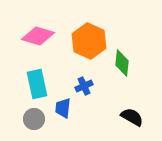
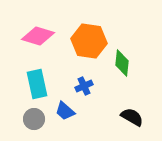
orange hexagon: rotated 16 degrees counterclockwise
blue trapezoid: moved 2 px right, 3 px down; rotated 55 degrees counterclockwise
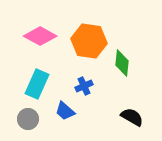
pink diamond: moved 2 px right; rotated 12 degrees clockwise
cyan rectangle: rotated 36 degrees clockwise
gray circle: moved 6 px left
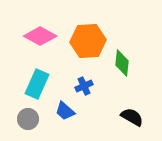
orange hexagon: moved 1 px left; rotated 12 degrees counterclockwise
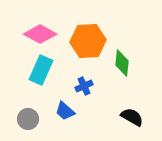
pink diamond: moved 2 px up
cyan rectangle: moved 4 px right, 14 px up
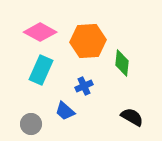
pink diamond: moved 2 px up
gray circle: moved 3 px right, 5 px down
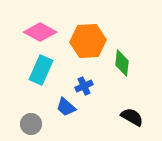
blue trapezoid: moved 1 px right, 4 px up
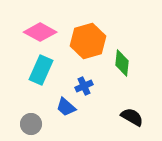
orange hexagon: rotated 12 degrees counterclockwise
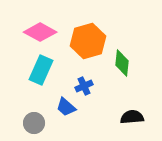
black semicircle: rotated 35 degrees counterclockwise
gray circle: moved 3 px right, 1 px up
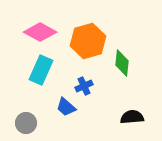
gray circle: moved 8 px left
